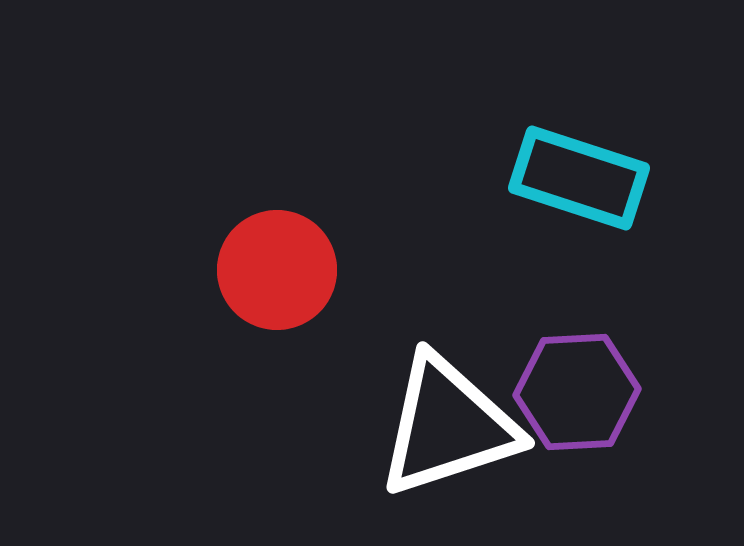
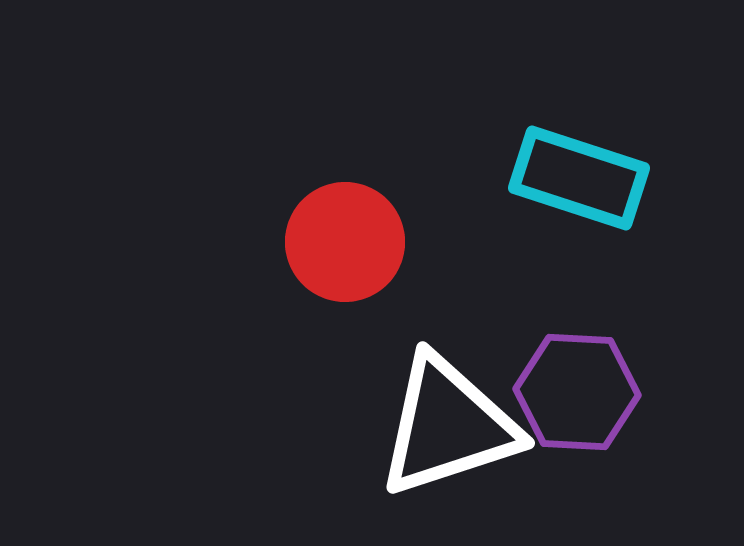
red circle: moved 68 px right, 28 px up
purple hexagon: rotated 6 degrees clockwise
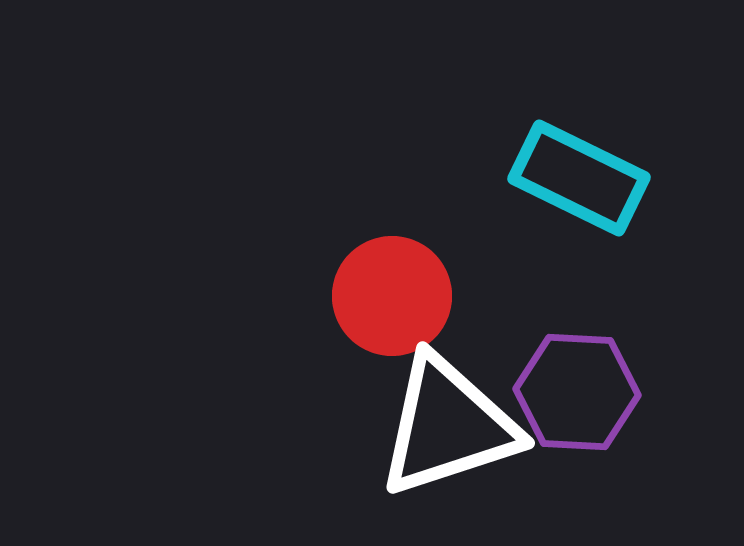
cyan rectangle: rotated 8 degrees clockwise
red circle: moved 47 px right, 54 px down
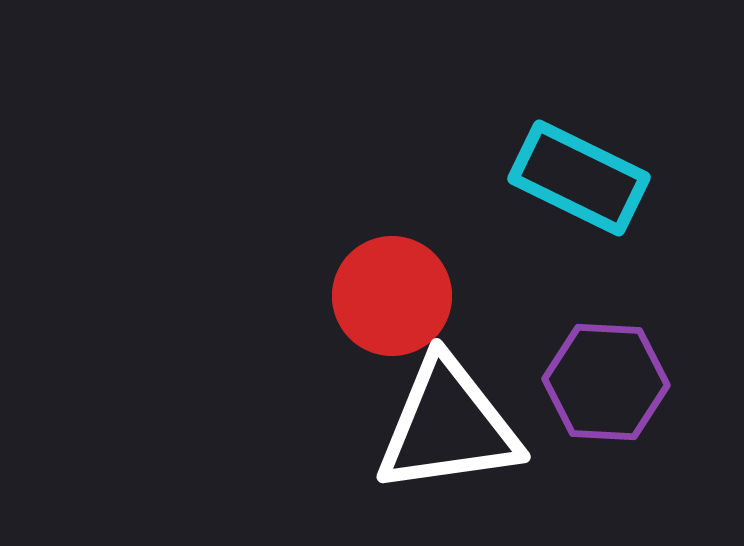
purple hexagon: moved 29 px right, 10 px up
white triangle: rotated 10 degrees clockwise
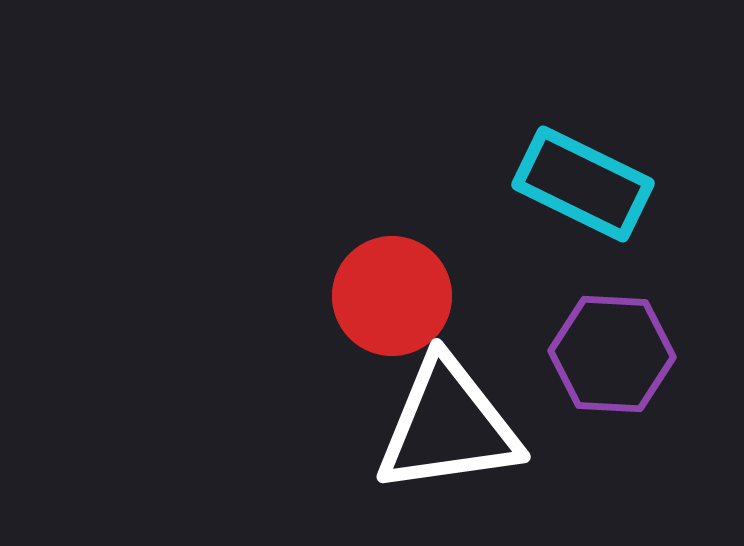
cyan rectangle: moved 4 px right, 6 px down
purple hexagon: moved 6 px right, 28 px up
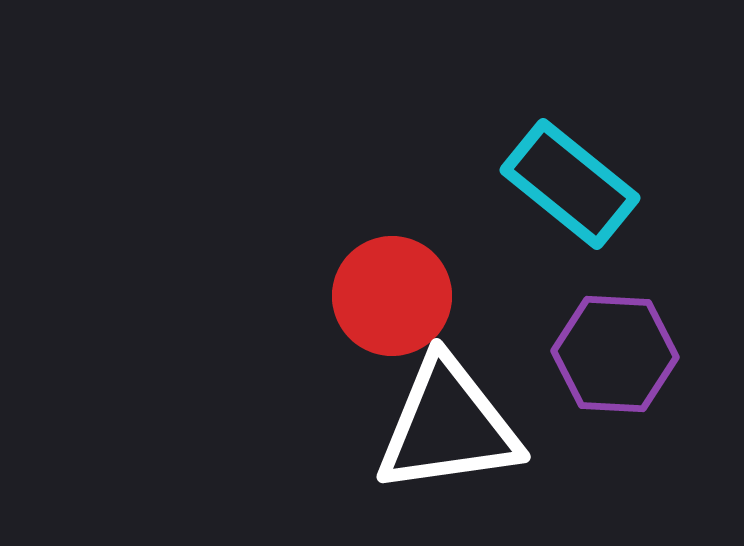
cyan rectangle: moved 13 px left; rotated 13 degrees clockwise
purple hexagon: moved 3 px right
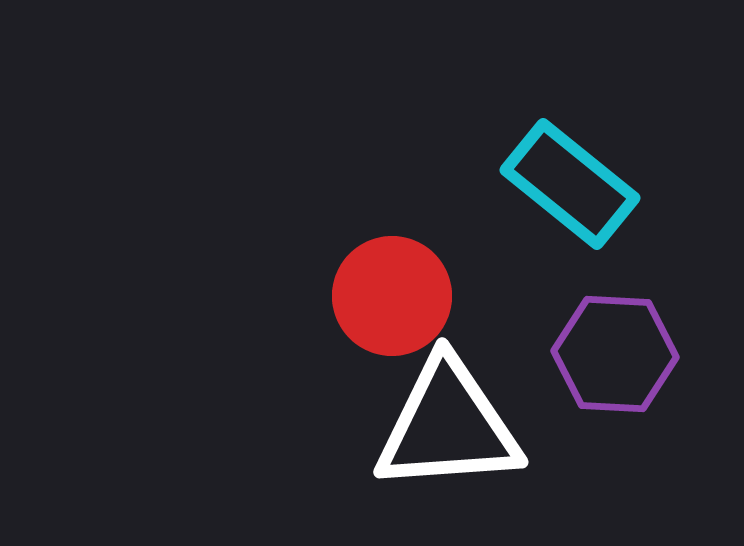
white triangle: rotated 4 degrees clockwise
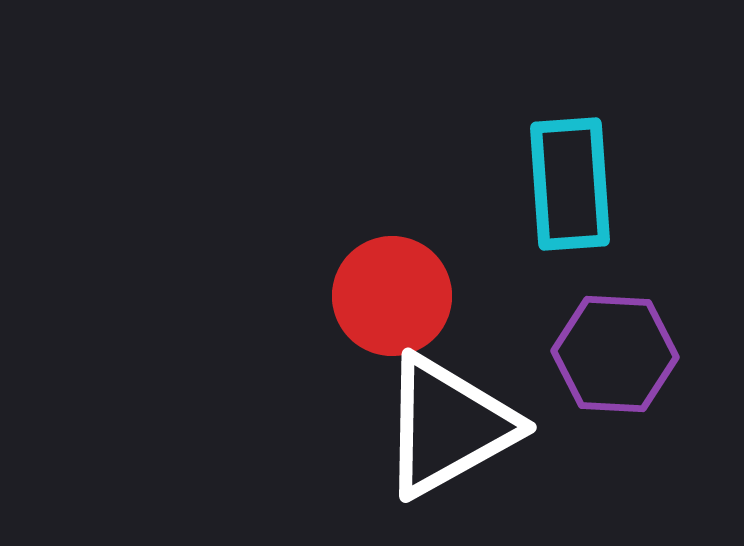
cyan rectangle: rotated 47 degrees clockwise
white triangle: rotated 25 degrees counterclockwise
